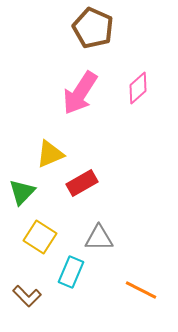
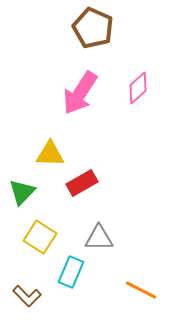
yellow triangle: rotated 24 degrees clockwise
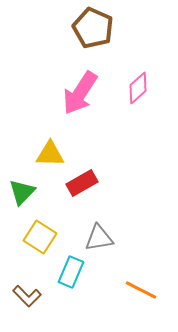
gray triangle: rotated 8 degrees counterclockwise
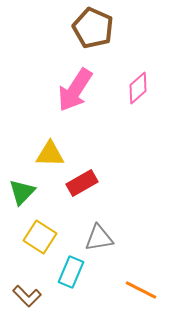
pink arrow: moved 5 px left, 3 px up
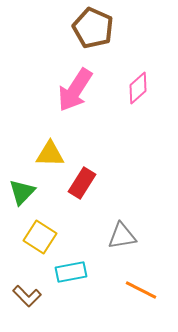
red rectangle: rotated 28 degrees counterclockwise
gray triangle: moved 23 px right, 2 px up
cyan rectangle: rotated 56 degrees clockwise
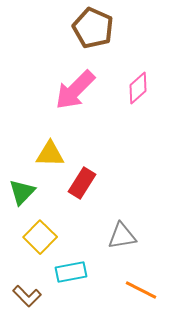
pink arrow: rotated 12 degrees clockwise
yellow square: rotated 12 degrees clockwise
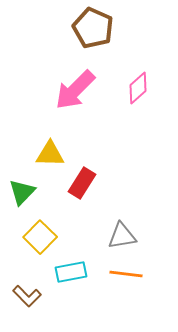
orange line: moved 15 px left, 16 px up; rotated 20 degrees counterclockwise
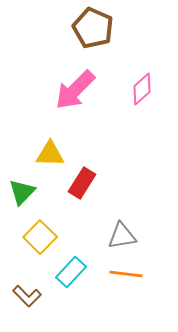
pink diamond: moved 4 px right, 1 px down
cyan rectangle: rotated 36 degrees counterclockwise
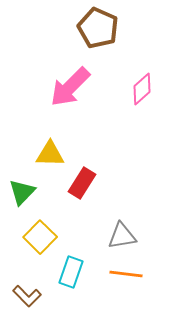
brown pentagon: moved 5 px right
pink arrow: moved 5 px left, 3 px up
cyan rectangle: rotated 24 degrees counterclockwise
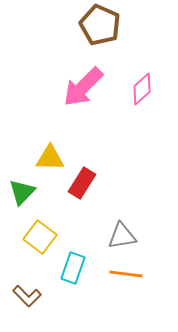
brown pentagon: moved 2 px right, 3 px up
pink arrow: moved 13 px right
yellow triangle: moved 4 px down
yellow square: rotated 8 degrees counterclockwise
cyan rectangle: moved 2 px right, 4 px up
